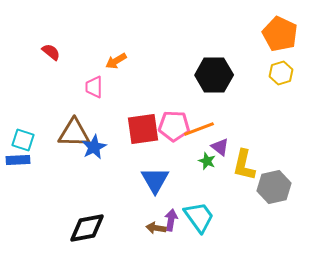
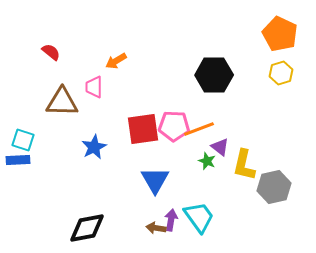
brown triangle: moved 12 px left, 31 px up
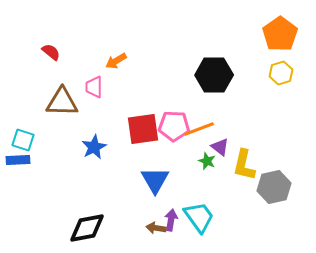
orange pentagon: rotated 12 degrees clockwise
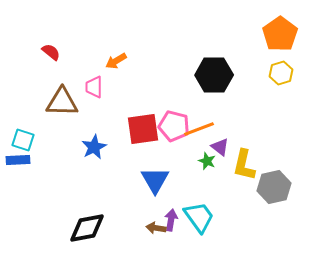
pink pentagon: rotated 12 degrees clockwise
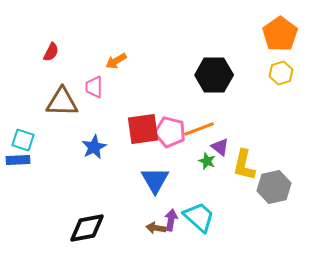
red semicircle: rotated 78 degrees clockwise
pink pentagon: moved 4 px left, 6 px down
cyan trapezoid: rotated 12 degrees counterclockwise
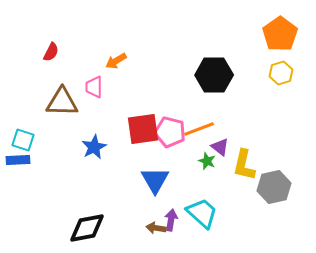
cyan trapezoid: moved 3 px right, 4 px up
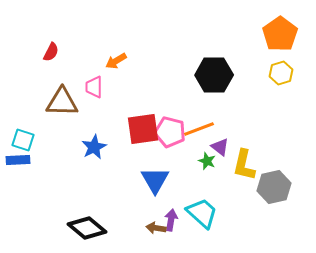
black diamond: rotated 51 degrees clockwise
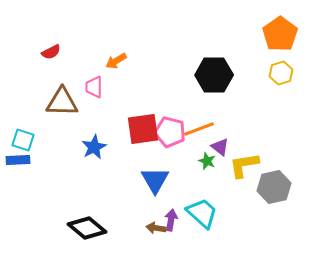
red semicircle: rotated 36 degrees clockwise
yellow L-shape: rotated 68 degrees clockwise
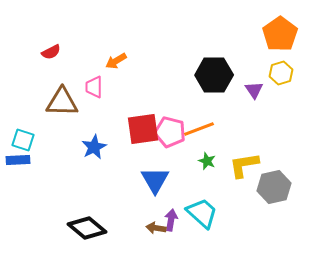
purple triangle: moved 34 px right, 57 px up; rotated 18 degrees clockwise
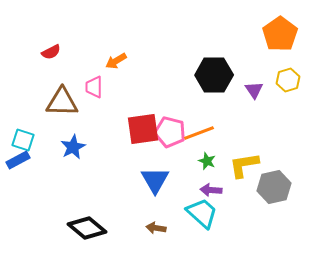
yellow hexagon: moved 7 px right, 7 px down
orange line: moved 4 px down
blue star: moved 21 px left
blue rectangle: rotated 25 degrees counterclockwise
purple arrow: moved 40 px right, 30 px up; rotated 95 degrees counterclockwise
